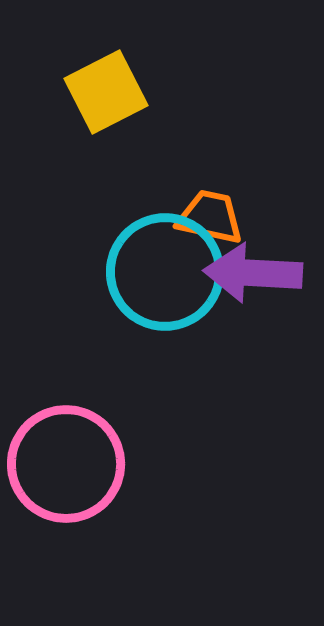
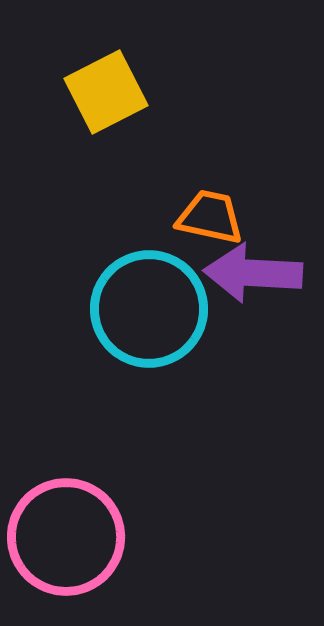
cyan circle: moved 16 px left, 37 px down
pink circle: moved 73 px down
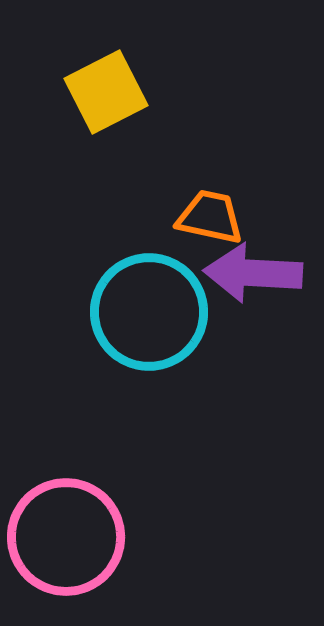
cyan circle: moved 3 px down
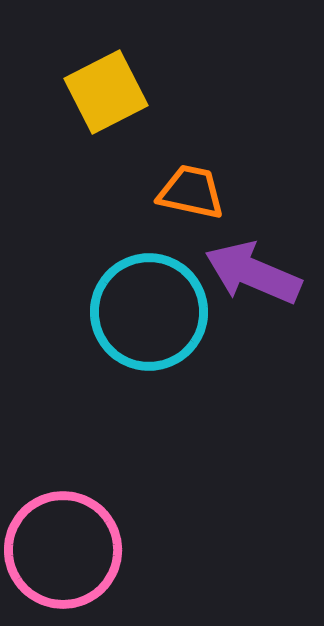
orange trapezoid: moved 19 px left, 25 px up
purple arrow: rotated 20 degrees clockwise
pink circle: moved 3 px left, 13 px down
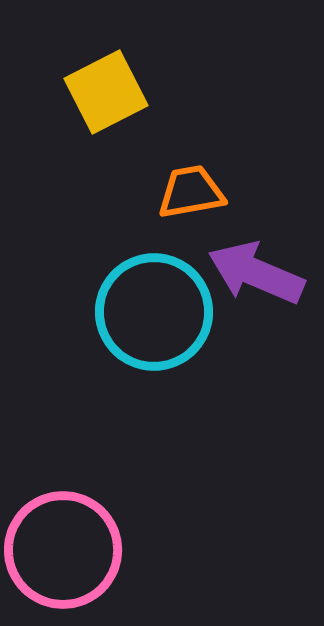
orange trapezoid: rotated 22 degrees counterclockwise
purple arrow: moved 3 px right
cyan circle: moved 5 px right
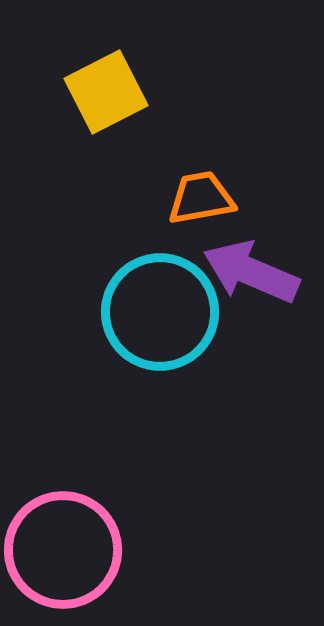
orange trapezoid: moved 10 px right, 6 px down
purple arrow: moved 5 px left, 1 px up
cyan circle: moved 6 px right
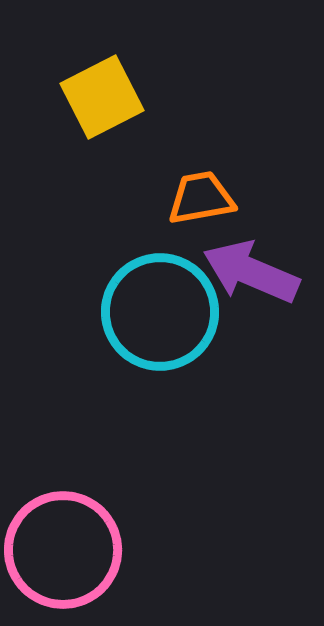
yellow square: moved 4 px left, 5 px down
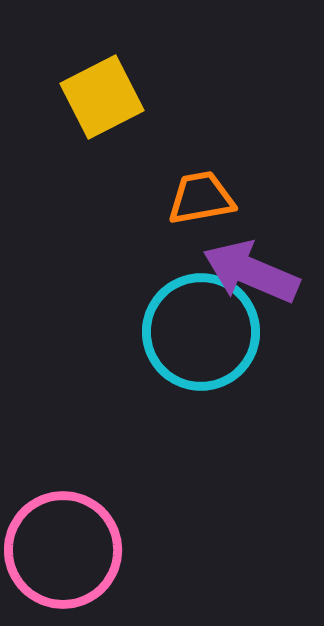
cyan circle: moved 41 px right, 20 px down
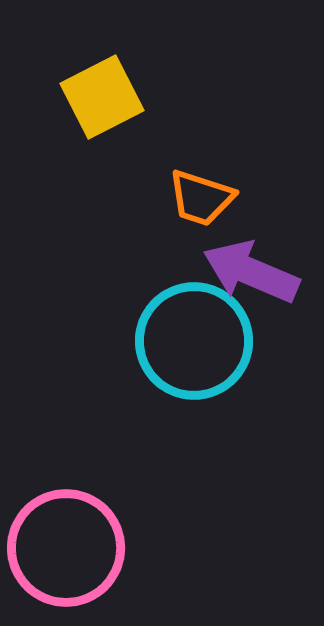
orange trapezoid: rotated 152 degrees counterclockwise
cyan circle: moved 7 px left, 9 px down
pink circle: moved 3 px right, 2 px up
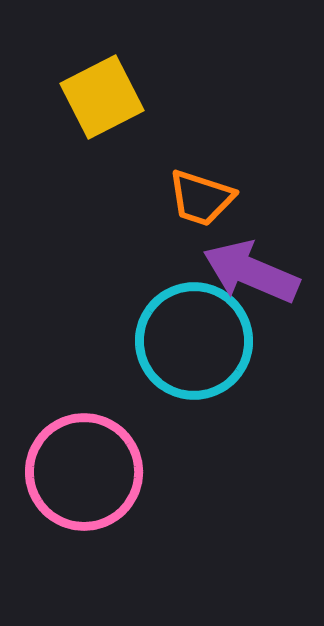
pink circle: moved 18 px right, 76 px up
